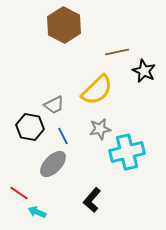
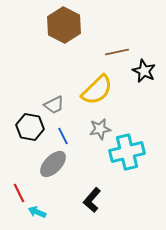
red line: rotated 30 degrees clockwise
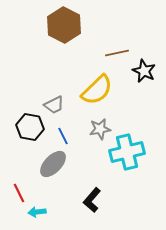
brown line: moved 1 px down
cyan arrow: rotated 30 degrees counterclockwise
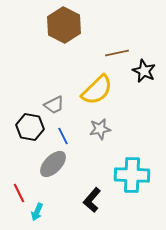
cyan cross: moved 5 px right, 23 px down; rotated 16 degrees clockwise
cyan arrow: rotated 60 degrees counterclockwise
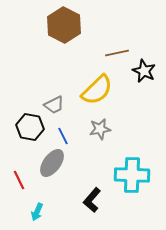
gray ellipse: moved 1 px left, 1 px up; rotated 8 degrees counterclockwise
red line: moved 13 px up
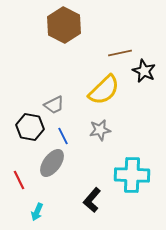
brown line: moved 3 px right
yellow semicircle: moved 7 px right
gray star: moved 1 px down
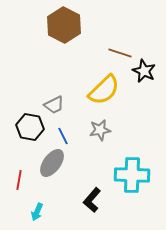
brown line: rotated 30 degrees clockwise
red line: rotated 36 degrees clockwise
